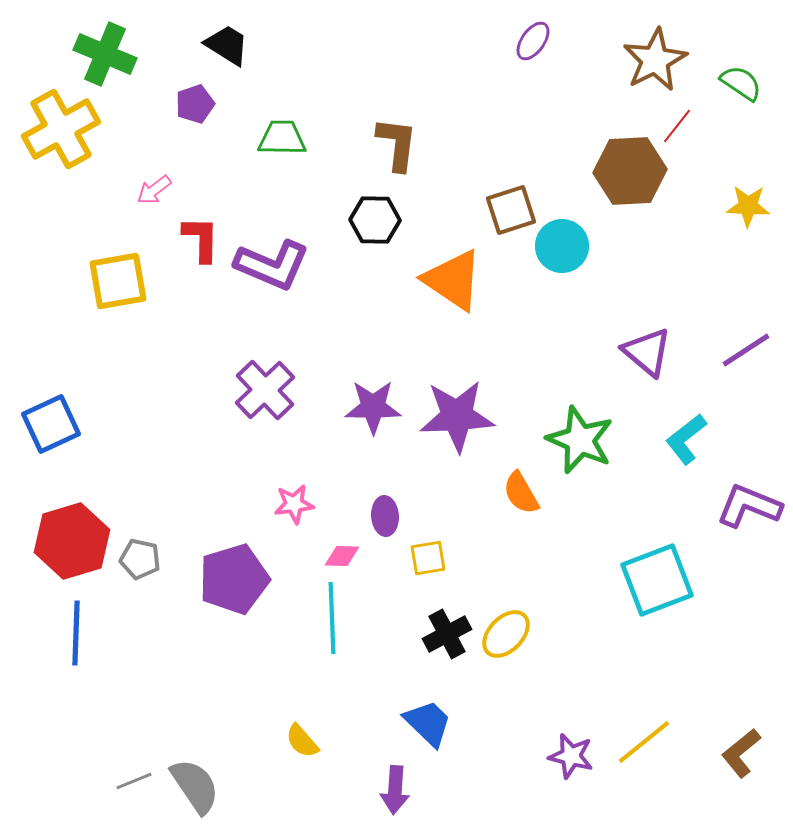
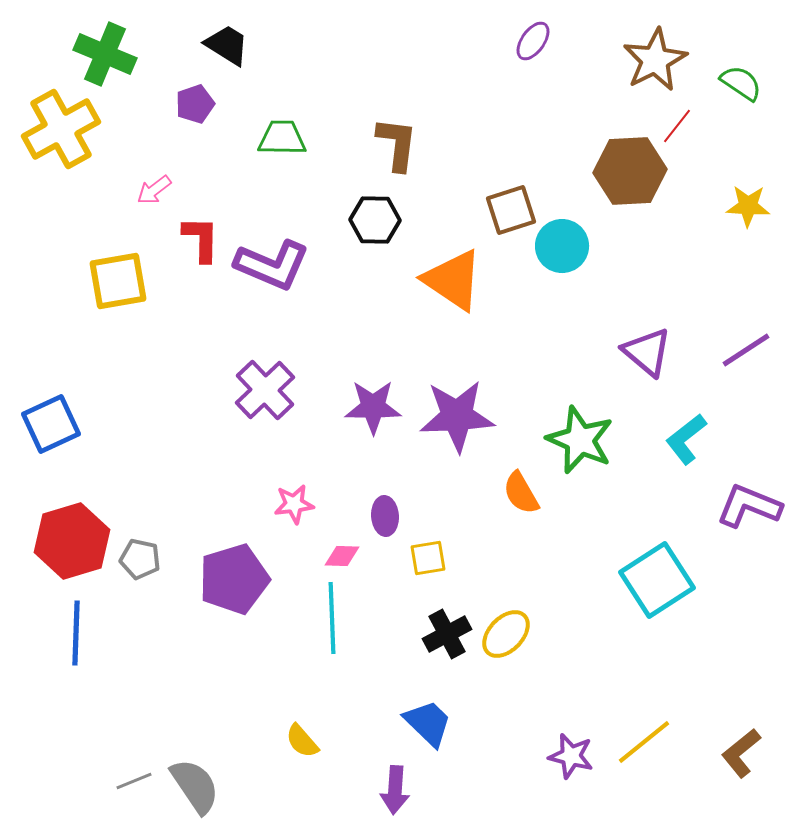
cyan square at (657, 580): rotated 12 degrees counterclockwise
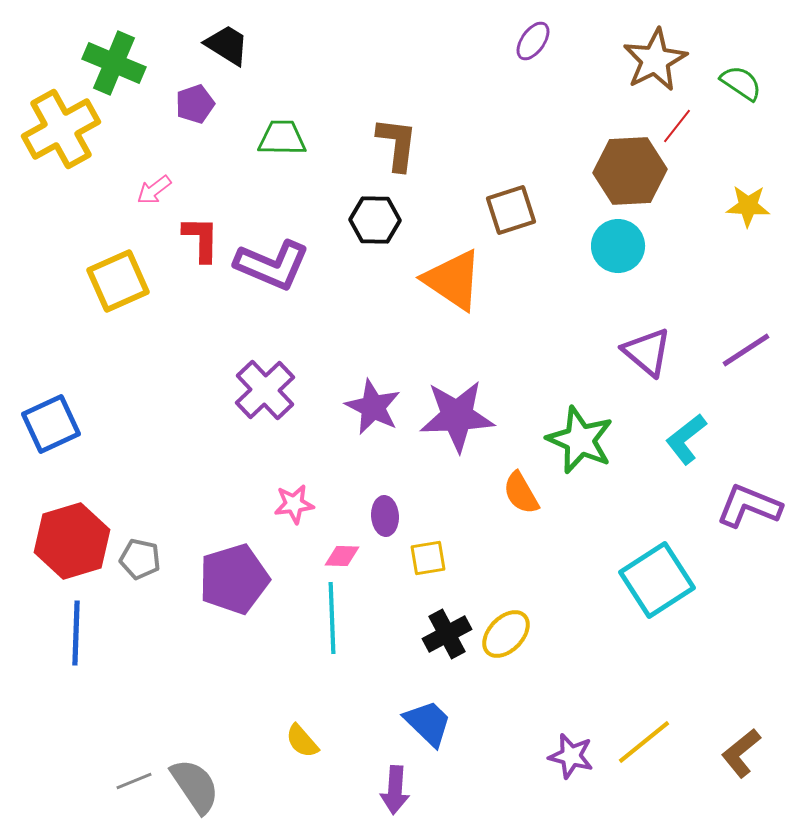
green cross at (105, 54): moved 9 px right, 9 px down
cyan circle at (562, 246): moved 56 px right
yellow square at (118, 281): rotated 14 degrees counterclockwise
purple star at (373, 407): rotated 26 degrees clockwise
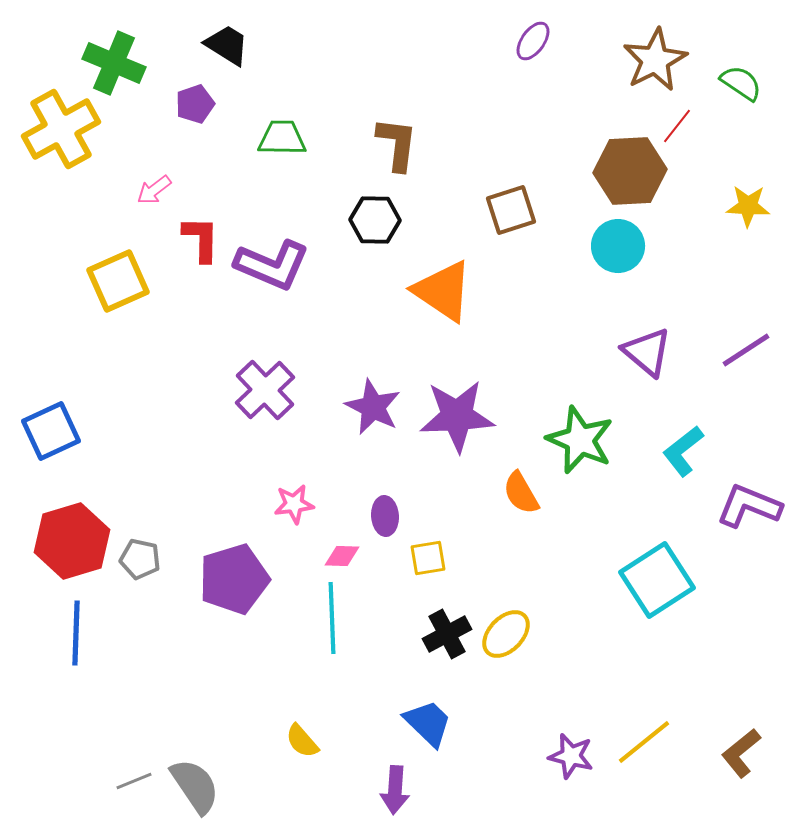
orange triangle at (453, 280): moved 10 px left, 11 px down
blue square at (51, 424): moved 7 px down
cyan L-shape at (686, 439): moved 3 px left, 12 px down
